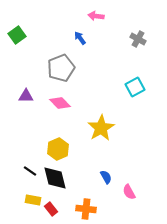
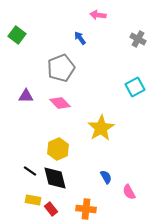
pink arrow: moved 2 px right, 1 px up
green square: rotated 18 degrees counterclockwise
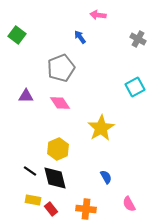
blue arrow: moved 1 px up
pink diamond: rotated 10 degrees clockwise
pink semicircle: moved 12 px down
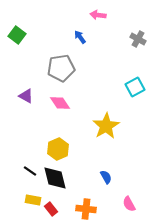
gray pentagon: rotated 12 degrees clockwise
purple triangle: rotated 28 degrees clockwise
yellow star: moved 5 px right, 2 px up
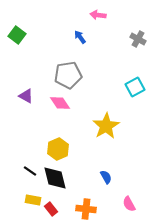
gray pentagon: moved 7 px right, 7 px down
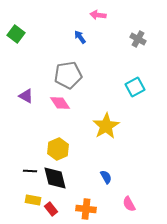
green square: moved 1 px left, 1 px up
black line: rotated 32 degrees counterclockwise
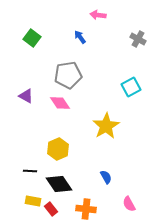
green square: moved 16 px right, 4 px down
cyan square: moved 4 px left
black diamond: moved 4 px right, 6 px down; rotated 20 degrees counterclockwise
yellow rectangle: moved 1 px down
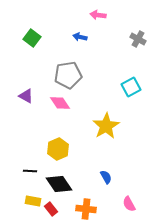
blue arrow: rotated 40 degrees counterclockwise
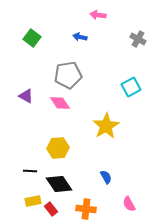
yellow hexagon: moved 1 px up; rotated 20 degrees clockwise
yellow rectangle: rotated 21 degrees counterclockwise
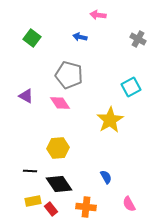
gray pentagon: moved 1 px right; rotated 24 degrees clockwise
yellow star: moved 4 px right, 6 px up
orange cross: moved 2 px up
